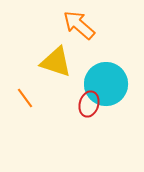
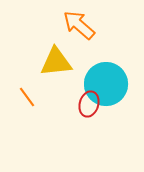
yellow triangle: rotated 24 degrees counterclockwise
orange line: moved 2 px right, 1 px up
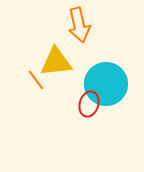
orange arrow: rotated 144 degrees counterclockwise
orange line: moved 9 px right, 17 px up
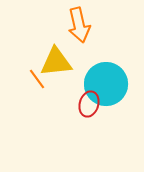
orange line: moved 1 px right, 1 px up
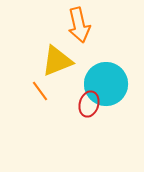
yellow triangle: moved 1 px right, 1 px up; rotated 16 degrees counterclockwise
orange line: moved 3 px right, 12 px down
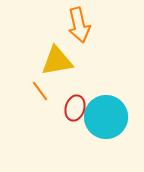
yellow triangle: rotated 12 degrees clockwise
cyan circle: moved 33 px down
red ellipse: moved 14 px left, 4 px down
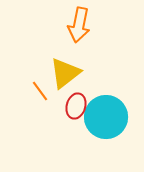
orange arrow: rotated 24 degrees clockwise
yellow triangle: moved 8 px right, 12 px down; rotated 28 degrees counterclockwise
red ellipse: moved 1 px right, 2 px up
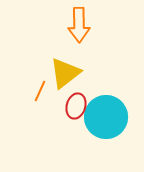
orange arrow: rotated 12 degrees counterclockwise
orange line: rotated 60 degrees clockwise
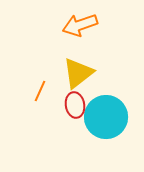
orange arrow: moved 1 px right; rotated 72 degrees clockwise
yellow triangle: moved 13 px right
red ellipse: moved 1 px left, 1 px up; rotated 25 degrees counterclockwise
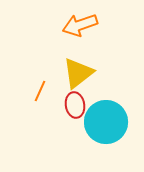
cyan circle: moved 5 px down
